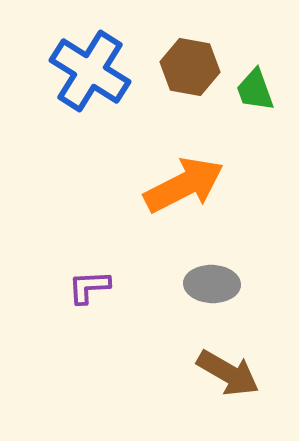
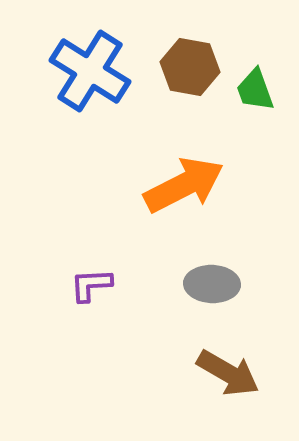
purple L-shape: moved 2 px right, 2 px up
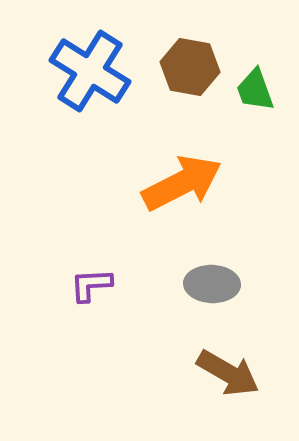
orange arrow: moved 2 px left, 2 px up
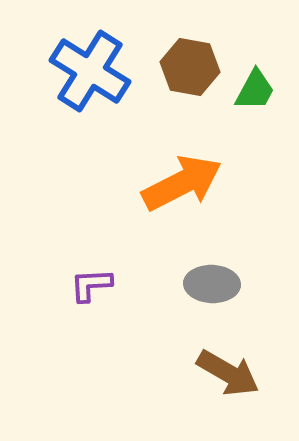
green trapezoid: rotated 132 degrees counterclockwise
